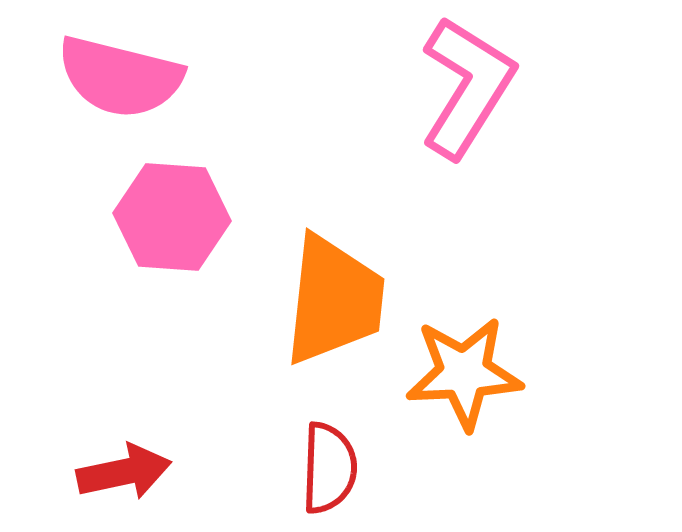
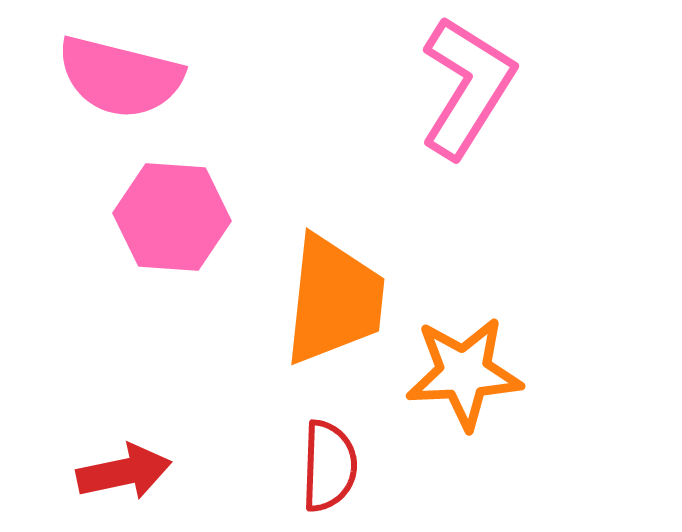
red semicircle: moved 2 px up
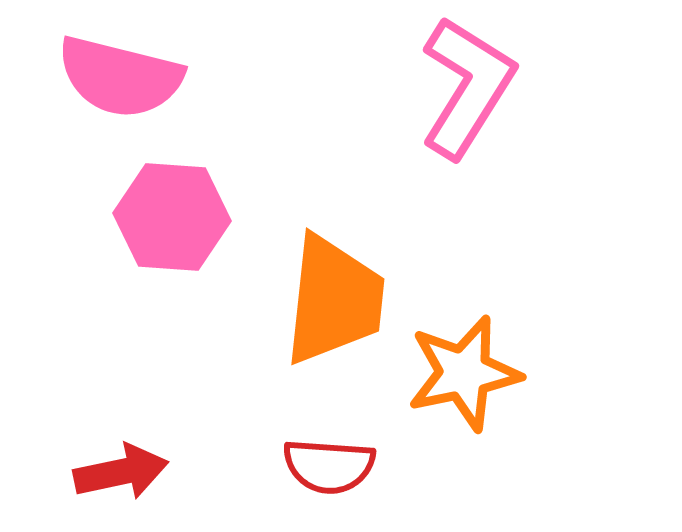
orange star: rotated 9 degrees counterclockwise
red semicircle: rotated 92 degrees clockwise
red arrow: moved 3 px left
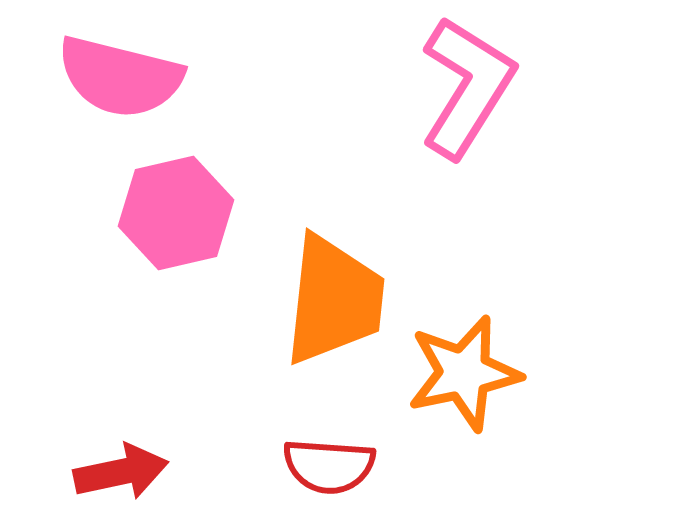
pink hexagon: moved 4 px right, 4 px up; rotated 17 degrees counterclockwise
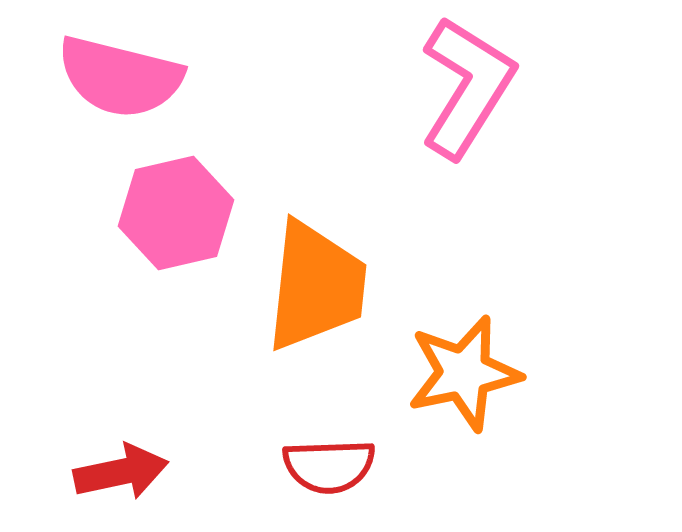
orange trapezoid: moved 18 px left, 14 px up
red semicircle: rotated 6 degrees counterclockwise
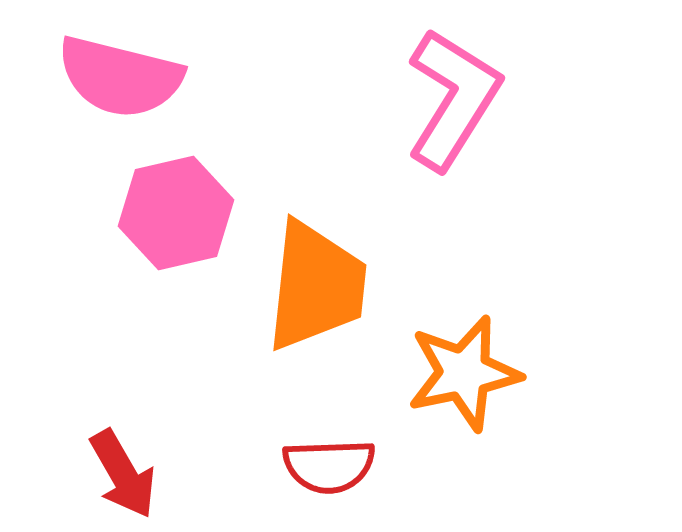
pink L-shape: moved 14 px left, 12 px down
red arrow: moved 2 px right, 2 px down; rotated 72 degrees clockwise
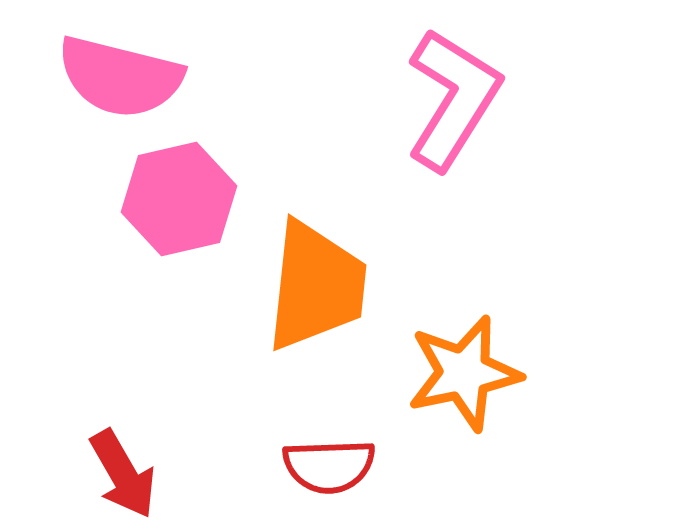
pink hexagon: moved 3 px right, 14 px up
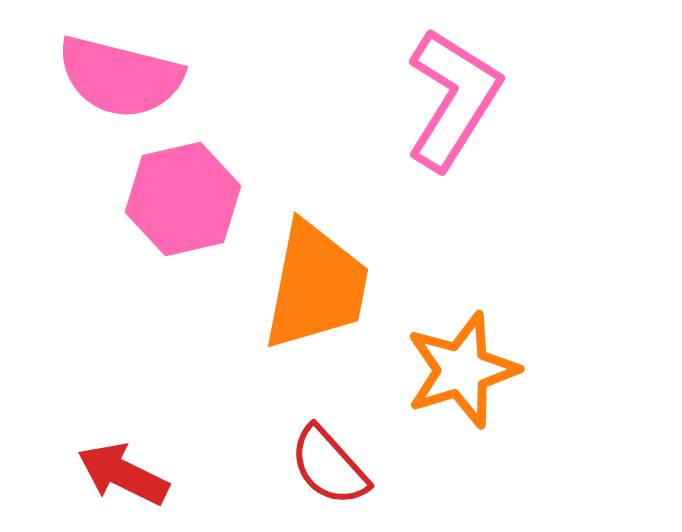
pink hexagon: moved 4 px right
orange trapezoid: rotated 5 degrees clockwise
orange star: moved 2 px left, 3 px up; rotated 5 degrees counterclockwise
red semicircle: rotated 50 degrees clockwise
red arrow: rotated 146 degrees clockwise
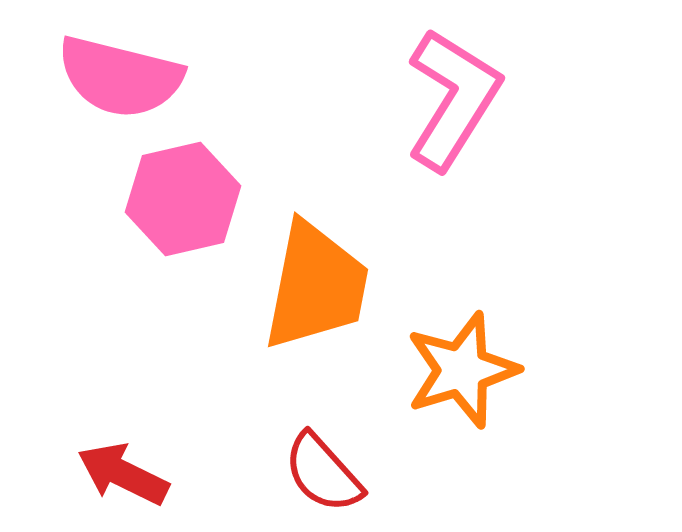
red semicircle: moved 6 px left, 7 px down
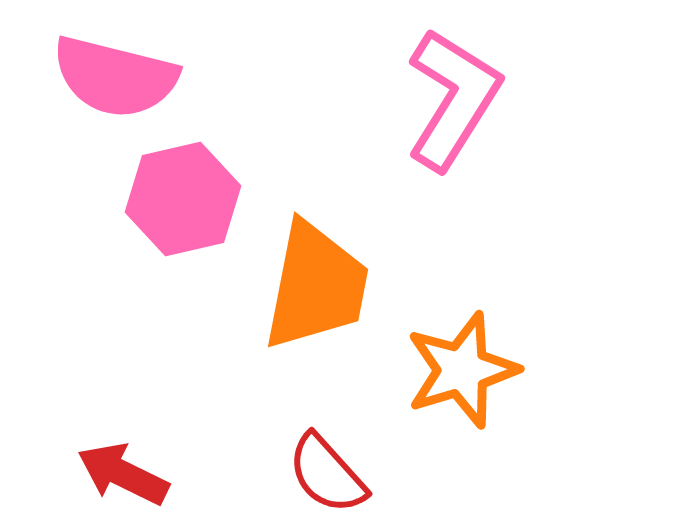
pink semicircle: moved 5 px left
red semicircle: moved 4 px right, 1 px down
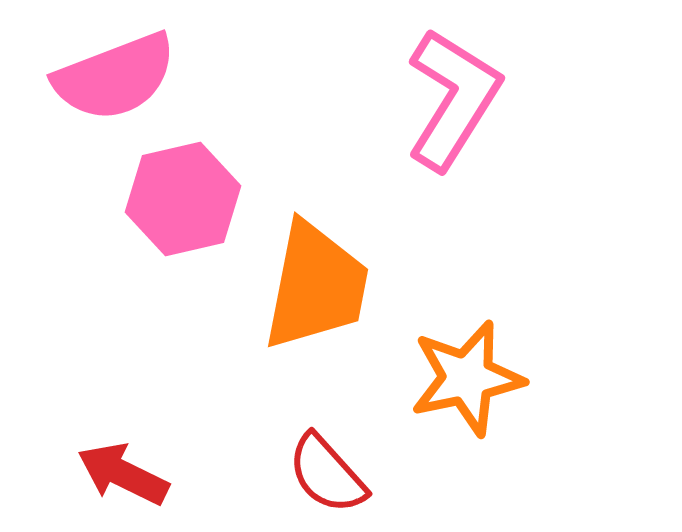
pink semicircle: rotated 35 degrees counterclockwise
orange star: moved 5 px right, 8 px down; rotated 5 degrees clockwise
